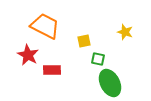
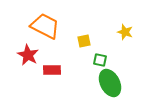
green square: moved 2 px right, 1 px down
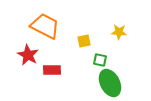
yellow star: moved 6 px left; rotated 14 degrees counterclockwise
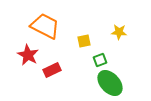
green square: rotated 32 degrees counterclockwise
red rectangle: rotated 24 degrees counterclockwise
green ellipse: rotated 16 degrees counterclockwise
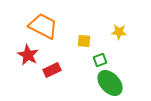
orange trapezoid: moved 2 px left
yellow square: rotated 16 degrees clockwise
